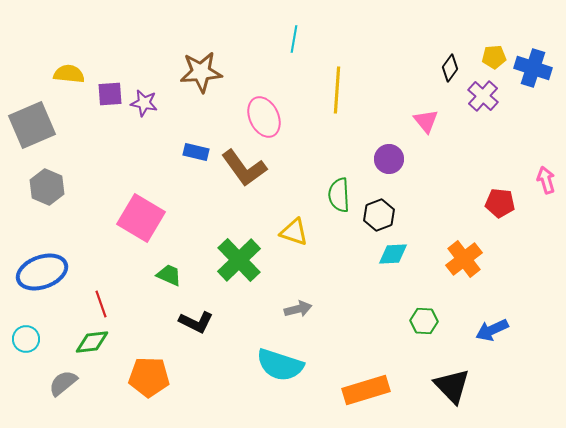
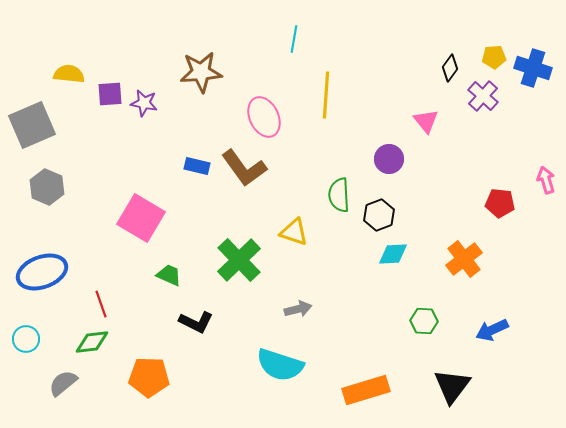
yellow line: moved 11 px left, 5 px down
blue rectangle: moved 1 px right, 14 px down
black triangle: rotated 21 degrees clockwise
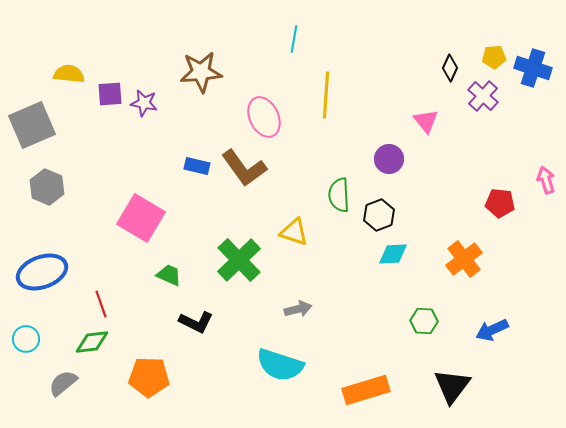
black diamond: rotated 12 degrees counterclockwise
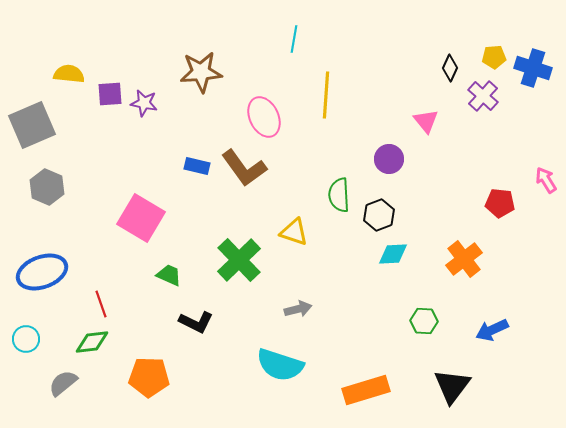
pink arrow: rotated 16 degrees counterclockwise
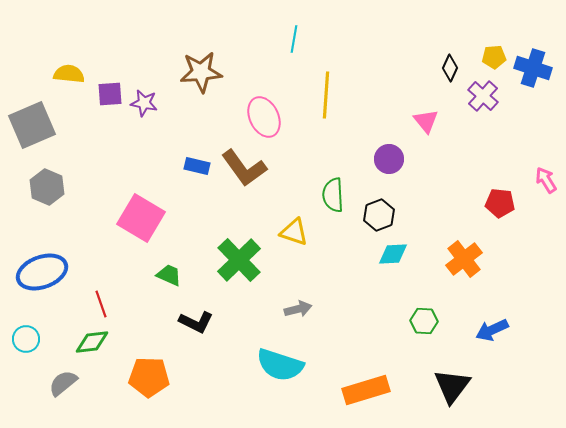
green semicircle: moved 6 px left
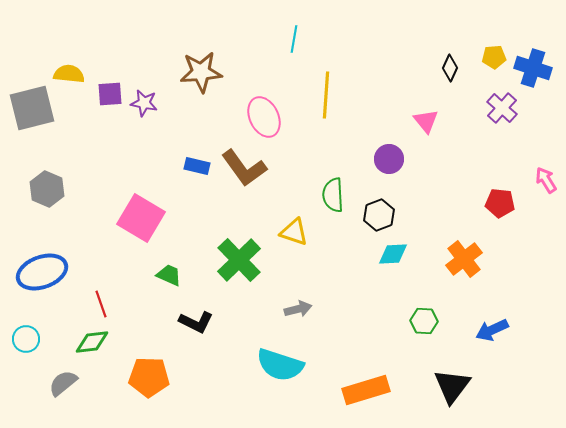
purple cross: moved 19 px right, 12 px down
gray square: moved 17 px up; rotated 9 degrees clockwise
gray hexagon: moved 2 px down
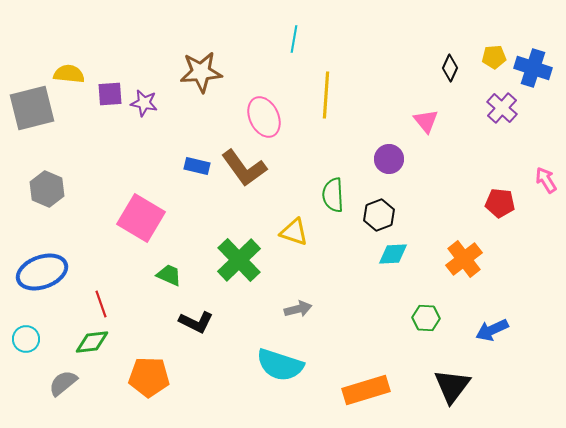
green hexagon: moved 2 px right, 3 px up
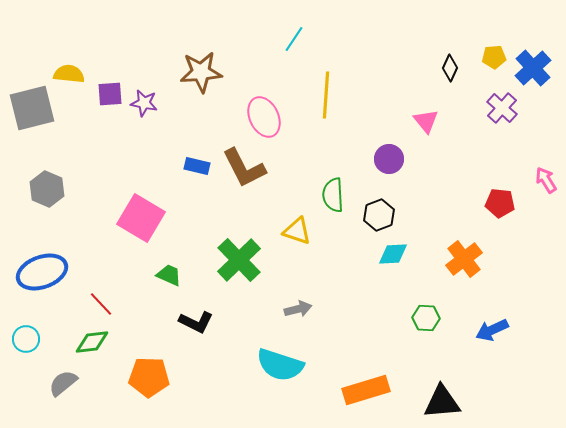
cyan line: rotated 24 degrees clockwise
blue cross: rotated 30 degrees clockwise
brown L-shape: rotated 9 degrees clockwise
yellow triangle: moved 3 px right, 1 px up
red line: rotated 24 degrees counterclockwise
black triangle: moved 10 px left, 16 px down; rotated 48 degrees clockwise
